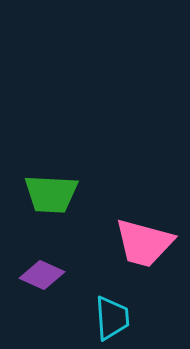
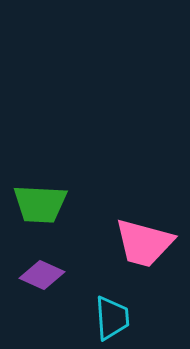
green trapezoid: moved 11 px left, 10 px down
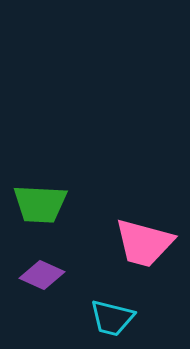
cyan trapezoid: rotated 108 degrees clockwise
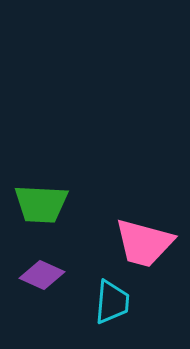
green trapezoid: moved 1 px right
cyan trapezoid: moved 16 px up; rotated 99 degrees counterclockwise
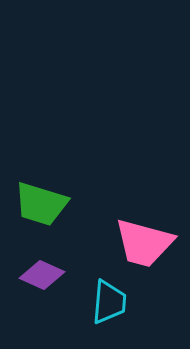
green trapezoid: rotated 14 degrees clockwise
cyan trapezoid: moved 3 px left
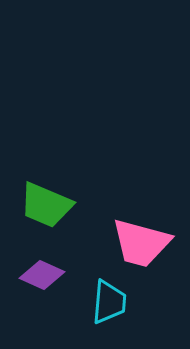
green trapezoid: moved 5 px right, 1 px down; rotated 6 degrees clockwise
pink trapezoid: moved 3 px left
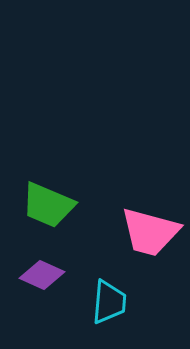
green trapezoid: moved 2 px right
pink trapezoid: moved 9 px right, 11 px up
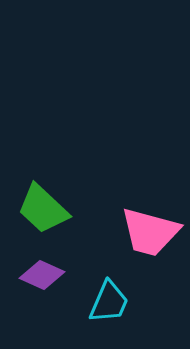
green trapezoid: moved 5 px left, 4 px down; rotated 20 degrees clockwise
cyan trapezoid: rotated 18 degrees clockwise
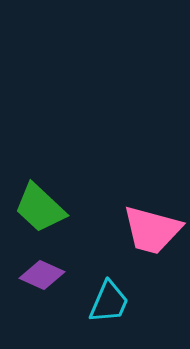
green trapezoid: moved 3 px left, 1 px up
pink trapezoid: moved 2 px right, 2 px up
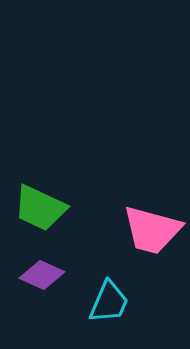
green trapezoid: rotated 18 degrees counterclockwise
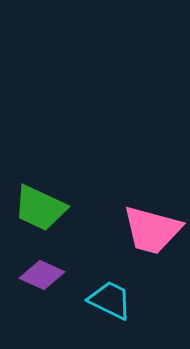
cyan trapezoid: moved 1 px right, 2 px up; rotated 87 degrees counterclockwise
